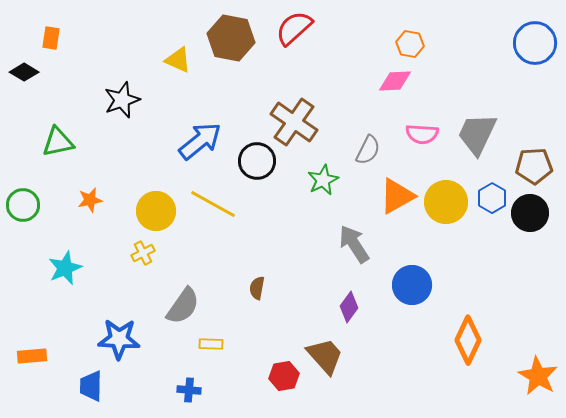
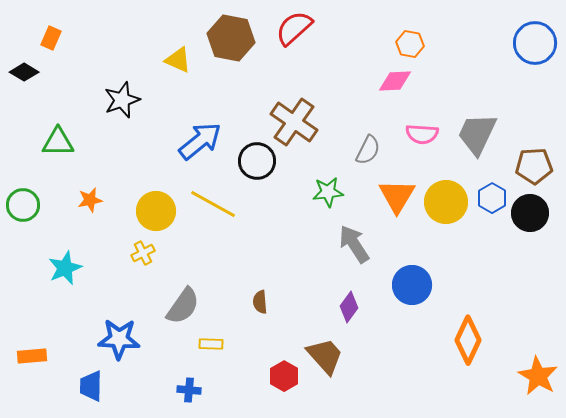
orange rectangle at (51, 38): rotated 15 degrees clockwise
green triangle at (58, 142): rotated 12 degrees clockwise
green star at (323, 180): moved 5 px right, 12 px down; rotated 20 degrees clockwise
orange triangle at (397, 196): rotated 30 degrees counterclockwise
brown semicircle at (257, 288): moved 3 px right, 14 px down; rotated 15 degrees counterclockwise
red hexagon at (284, 376): rotated 20 degrees counterclockwise
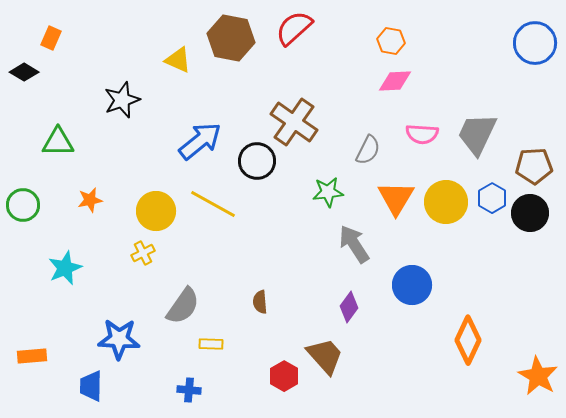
orange hexagon at (410, 44): moved 19 px left, 3 px up
orange triangle at (397, 196): moved 1 px left, 2 px down
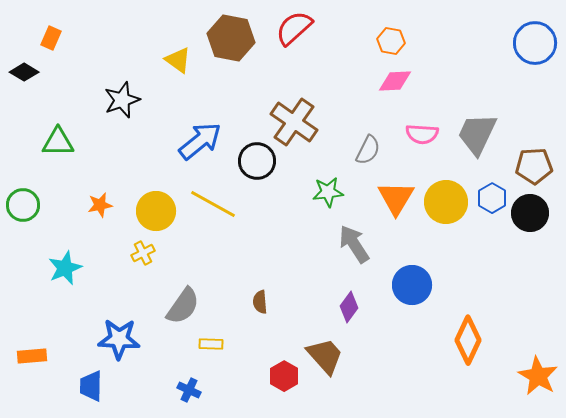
yellow triangle at (178, 60): rotated 12 degrees clockwise
orange star at (90, 200): moved 10 px right, 5 px down
blue cross at (189, 390): rotated 20 degrees clockwise
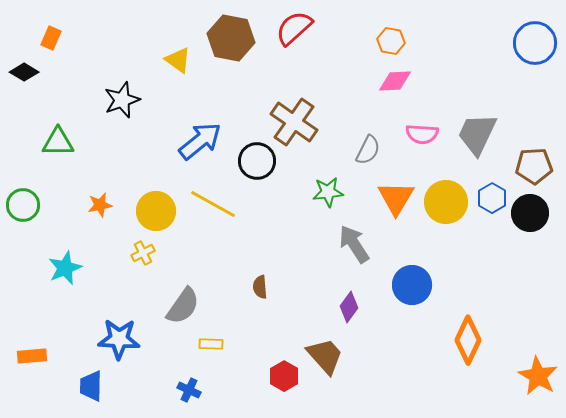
brown semicircle at (260, 302): moved 15 px up
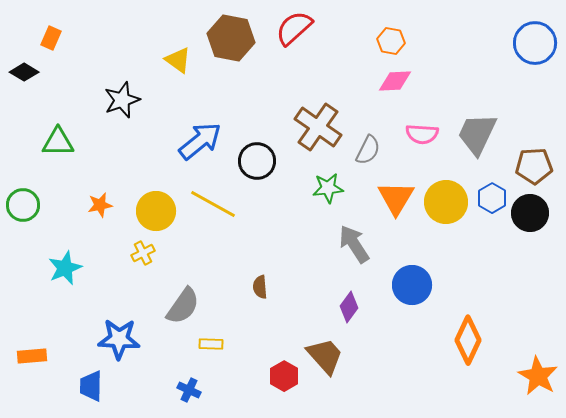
brown cross at (294, 122): moved 24 px right, 5 px down
green star at (328, 192): moved 4 px up
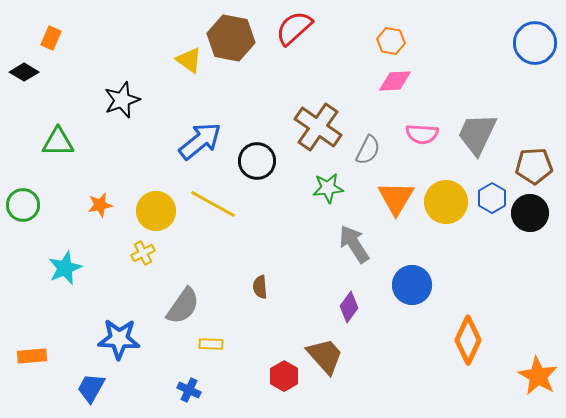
yellow triangle at (178, 60): moved 11 px right
blue trapezoid at (91, 386): moved 2 px down; rotated 28 degrees clockwise
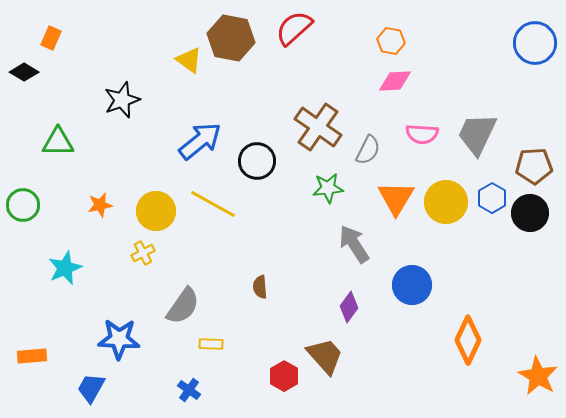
blue cross at (189, 390): rotated 10 degrees clockwise
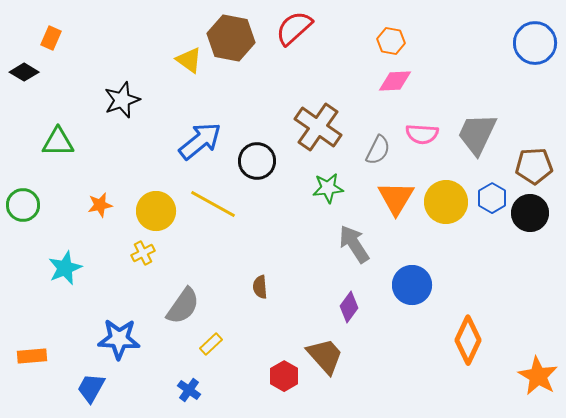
gray semicircle at (368, 150): moved 10 px right
yellow rectangle at (211, 344): rotated 45 degrees counterclockwise
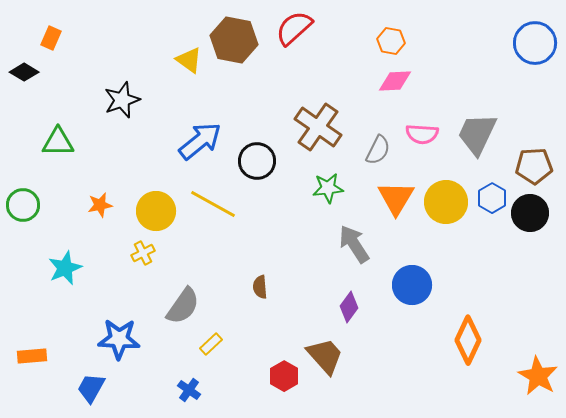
brown hexagon at (231, 38): moved 3 px right, 2 px down
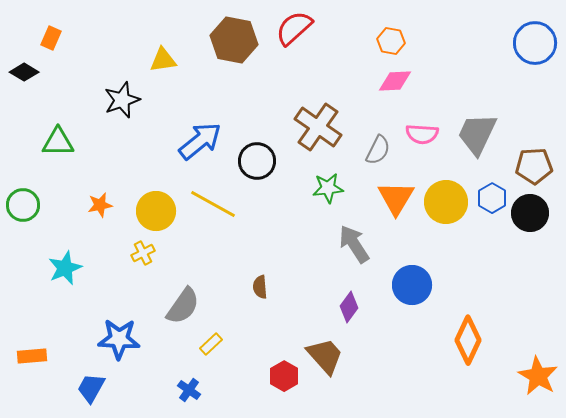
yellow triangle at (189, 60): moved 26 px left; rotated 44 degrees counterclockwise
